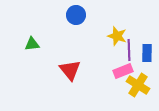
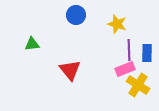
yellow star: moved 12 px up
pink rectangle: moved 2 px right, 2 px up
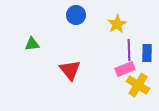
yellow star: rotated 24 degrees clockwise
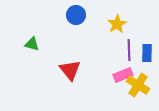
green triangle: rotated 21 degrees clockwise
pink rectangle: moved 2 px left, 6 px down
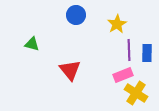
yellow cross: moved 2 px left, 8 px down
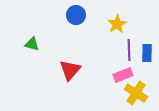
red triangle: rotated 20 degrees clockwise
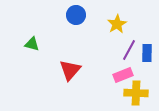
purple line: rotated 30 degrees clockwise
yellow cross: rotated 30 degrees counterclockwise
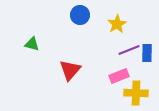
blue circle: moved 4 px right
purple line: rotated 40 degrees clockwise
pink rectangle: moved 4 px left, 1 px down
